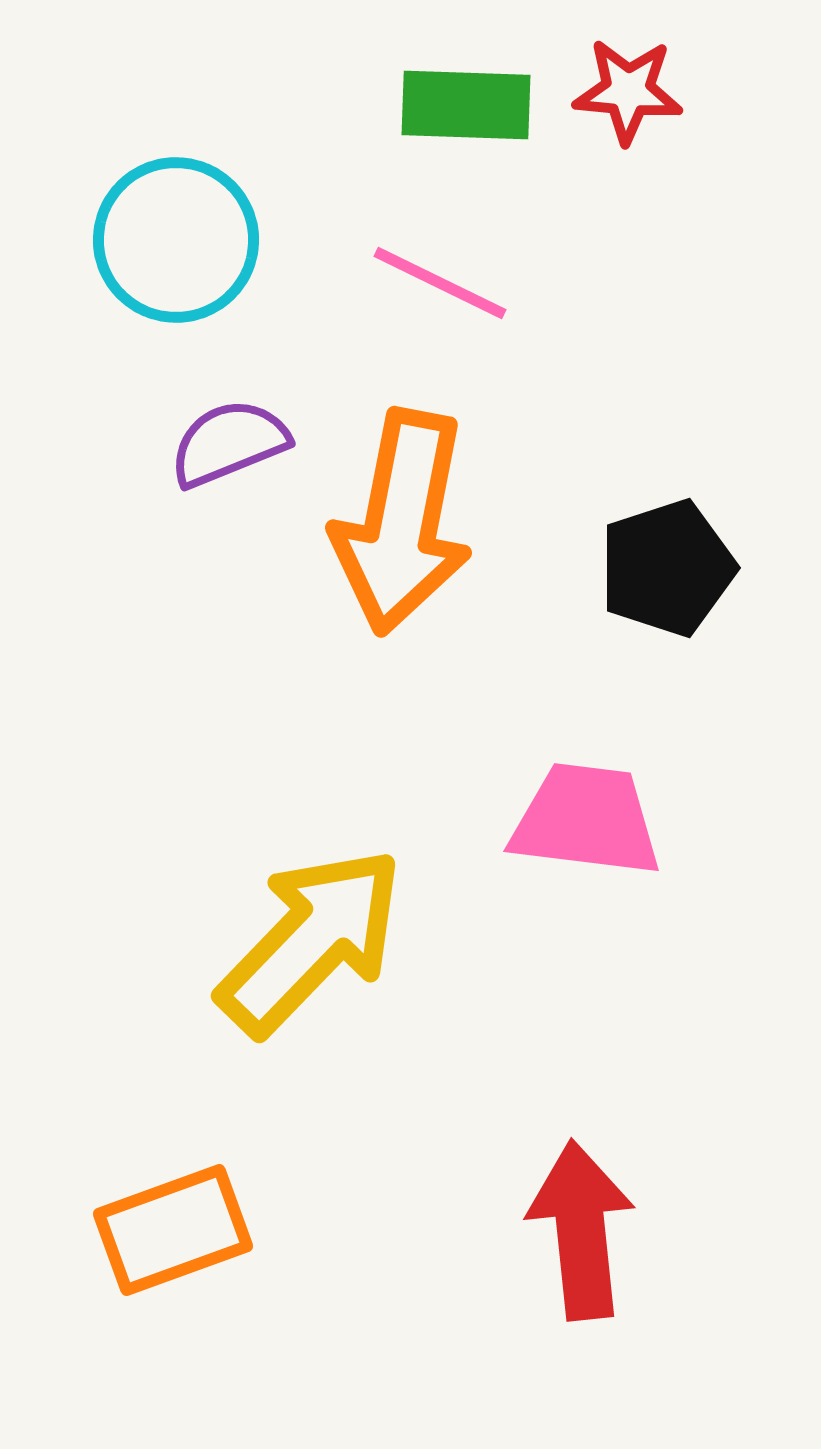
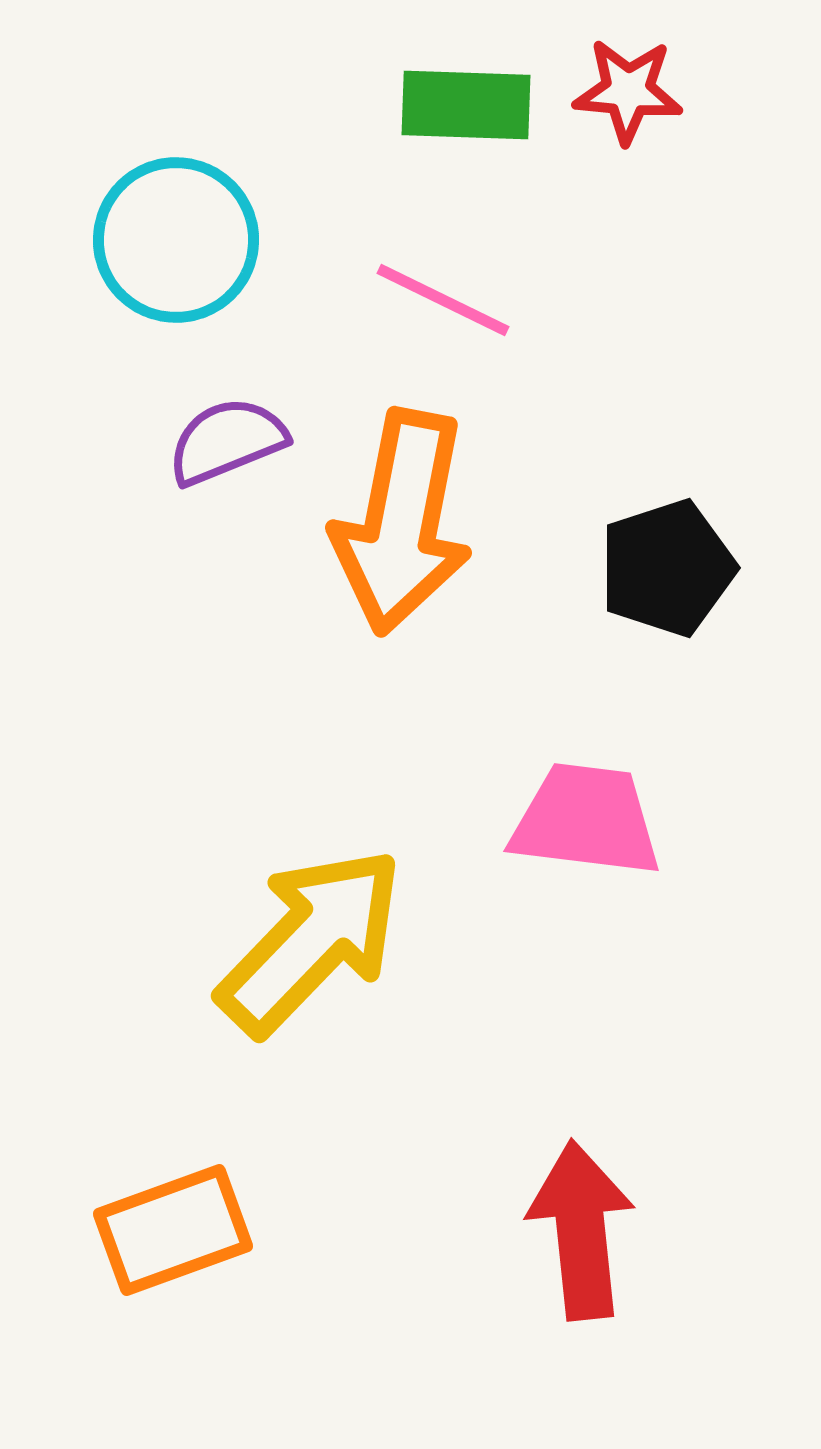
pink line: moved 3 px right, 17 px down
purple semicircle: moved 2 px left, 2 px up
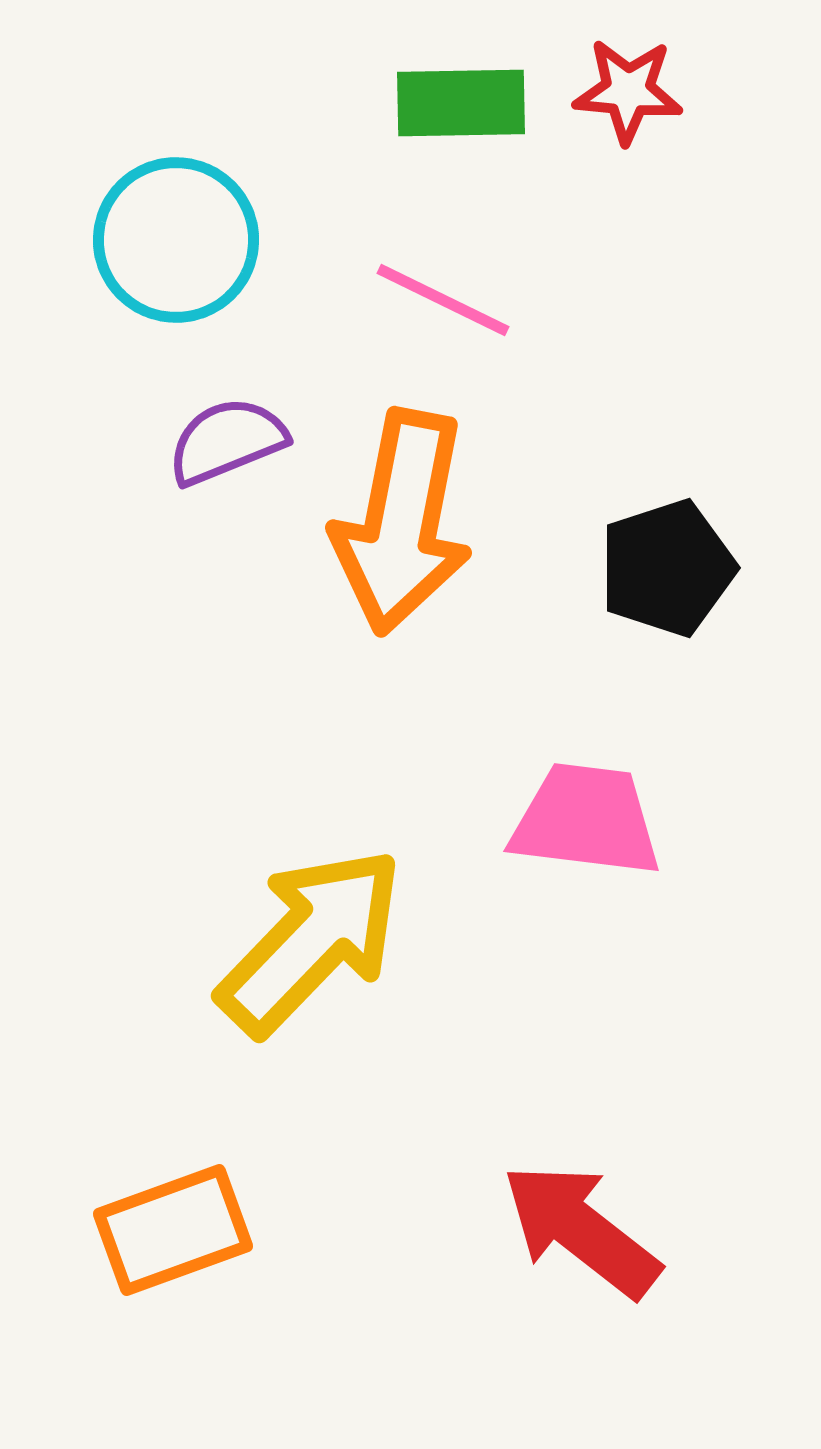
green rectangle: moved 5 px left, 2 px up; rotated 3 degrees counterclockwise
red arrow: rotated 46 degrees counterclockwise
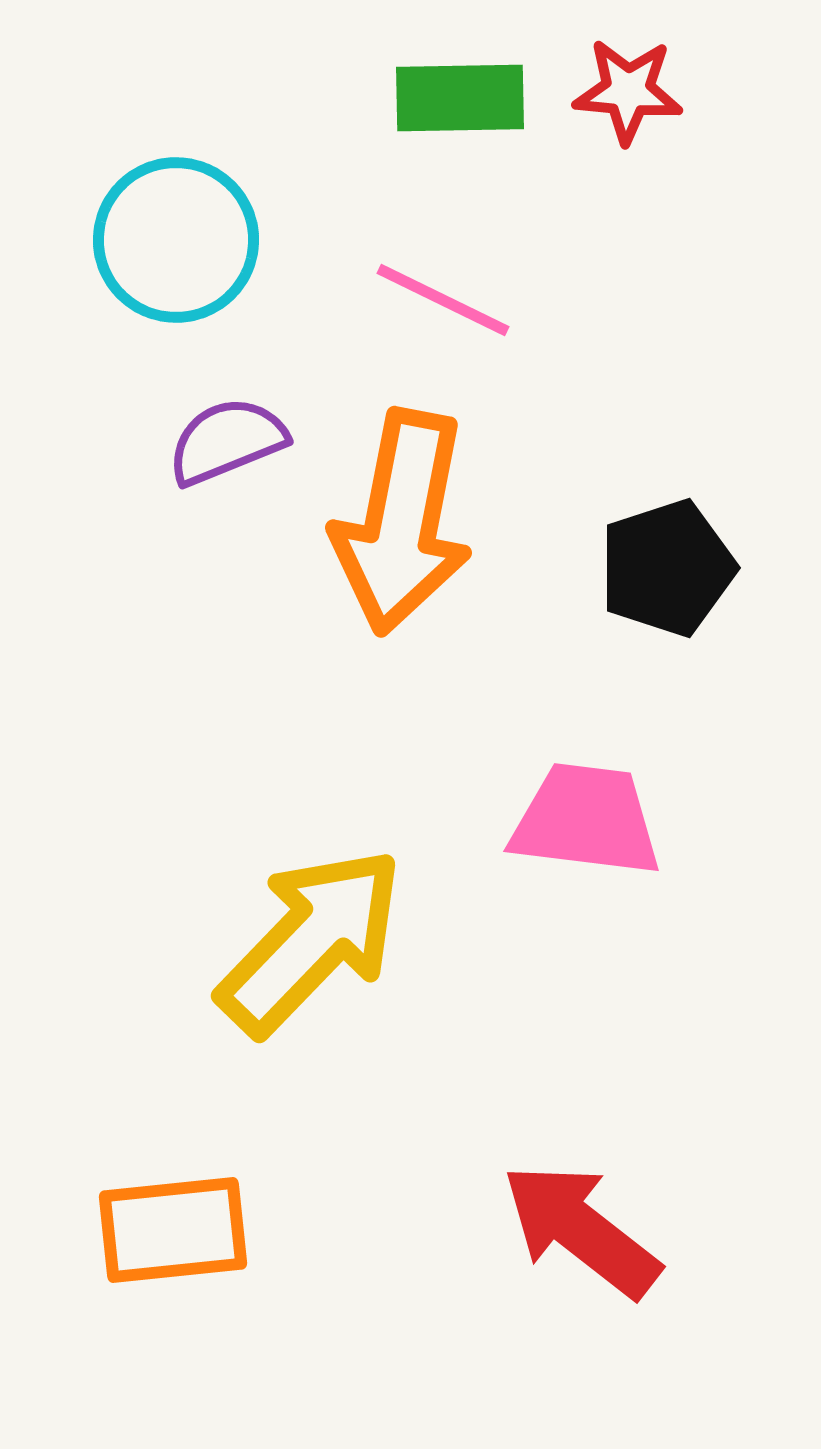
green rectangle: moved 1 px left, 5 px up
orange rectangle: rotated 14 degrees clockwise
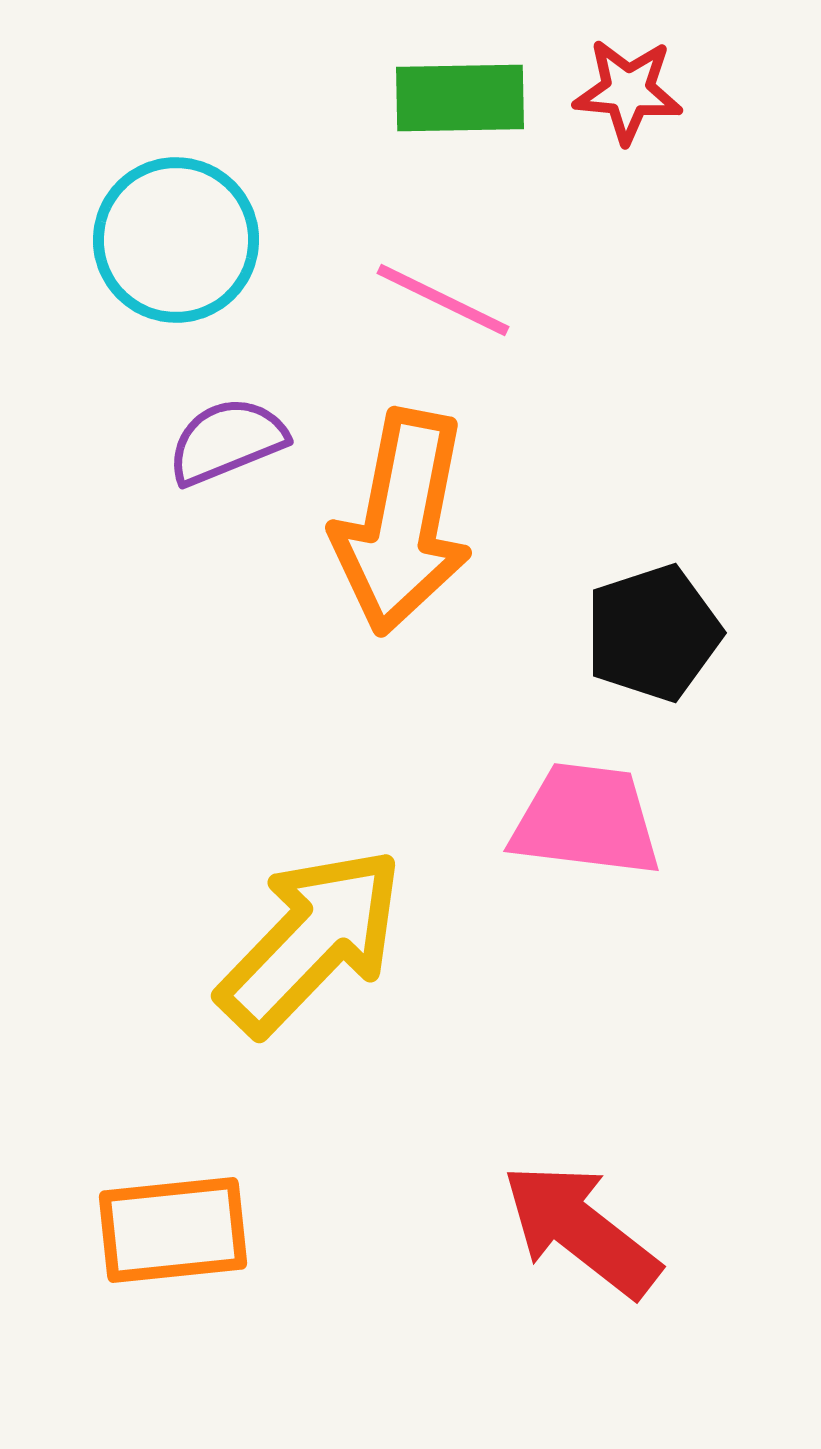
black pentagon: moved 14 px left, 65 px down
